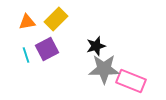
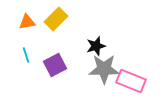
purple square: moved 8 px right, 16 px down
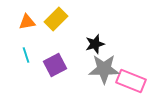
black star: moved 1 px left, 2 px up
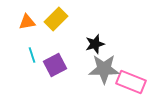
cyan line: moved 6 px right
pink rectangle: moved 1 px down
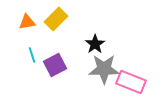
black star: rotated 18 degrees counterclockwise
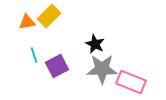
yellow rectangle: moved 7 px left, 3 px up
black star: rotated 12 degrees counterclockwise
cyan line: moved 2 px right
purple square: moved 2 px right, 1 px down
gray star: moved 2 px left
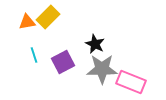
yellow rectangle: moved 1 px left, 1 px down
purple square: moved 6 px right, 4 px up
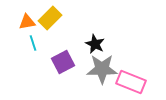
yellow rectangle: moved 2 px right, 1 px down
cyan line: moved 1 px left, 12 px up
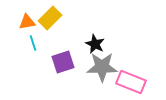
purple square: rotated 10 degrees clockwise
gray star: moved 2 px up
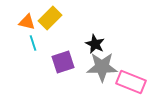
orange triangle: rotated 24 degrees clockwise
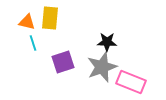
yellow rectangle: rotated 40 degrees counterclockwise
black star: moved 12 px right, 2 px up; rotated 24 degrees counterclockwise
gray star: rotated 20 degrees counterclockwise
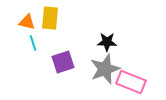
gray star: moved 3 px right, 2 px down
